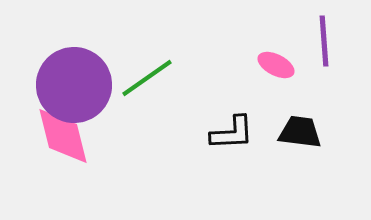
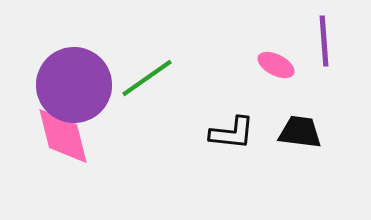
black L-shape: rotated 9 degrees clockwise
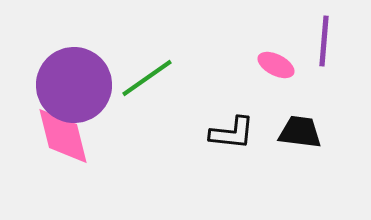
purple line: rotated 9 degrees clockwise
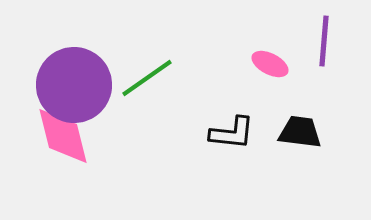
pink ellipse: moved 6 px left, 1 px up
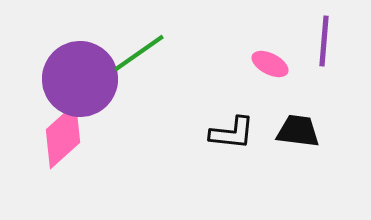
green line: moved 8 px left, 25 px up
purple circle: moved 6 px right, 6 px up
black trapezoid: moved 2 px left, 1 px up
pink diamond: rotated 62 degrees clockwise
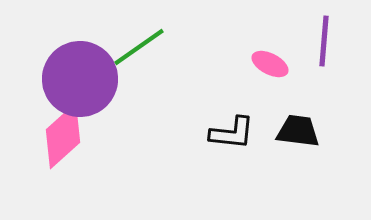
green line: moved 6 px up
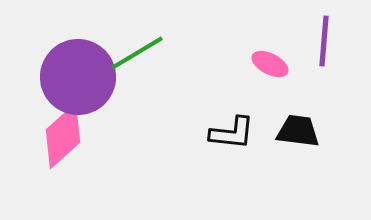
green line: moved 2 px left, 6 px down; rotated 4 degrees clockwise
purple circle: moved 2 px left, 2 px up
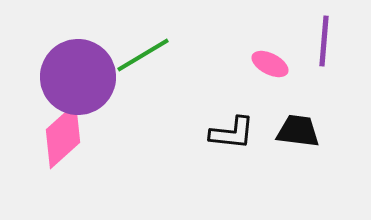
green line: moved 6 px right, 2 px down
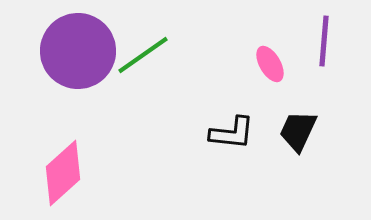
green line: rotated 4 degrees counterclockwise
pink ellipse: rotated 33 degrees clockwise
purple circle: moved 26 px up
black trapezoid: rotated 72 degrees counterclockwise
pink diamond: moved 37 px down
